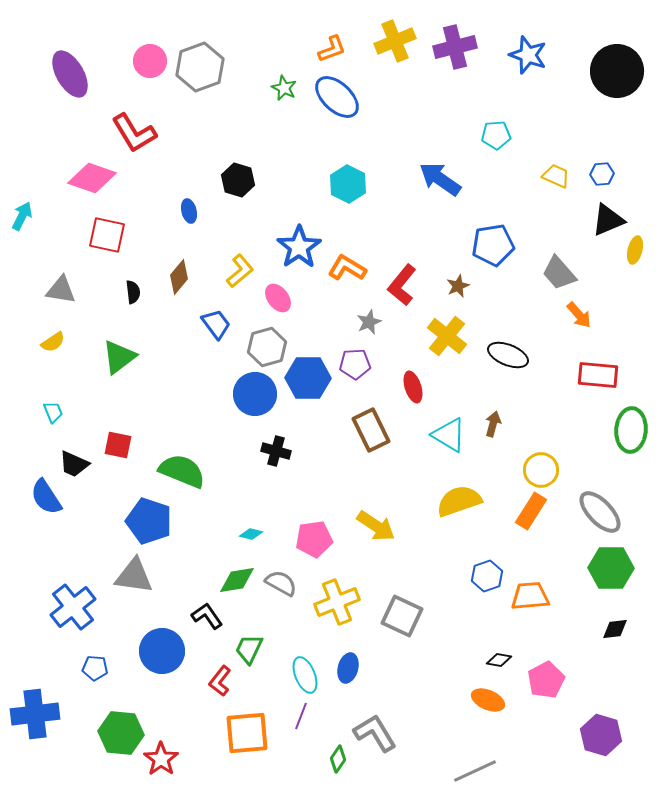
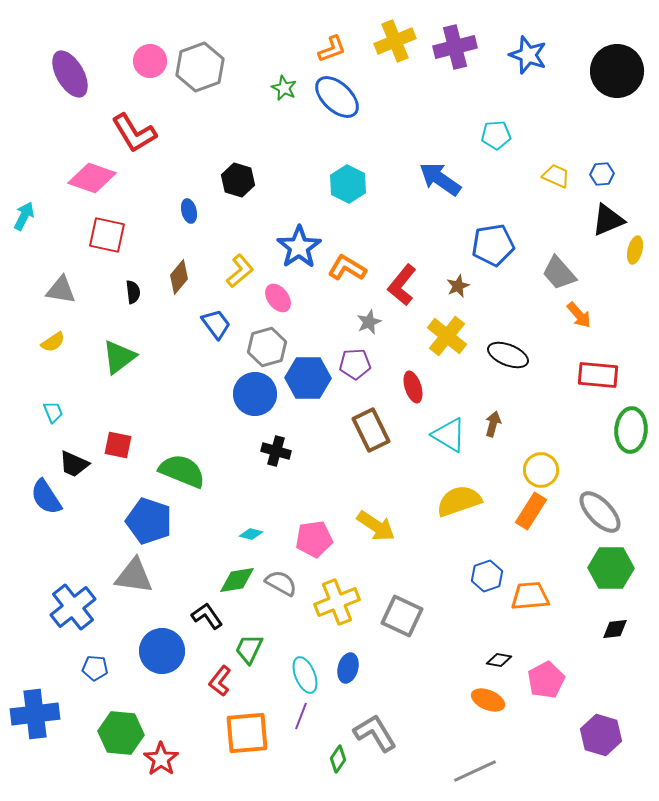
cyan arrow at (22, 216): moved 2 px right
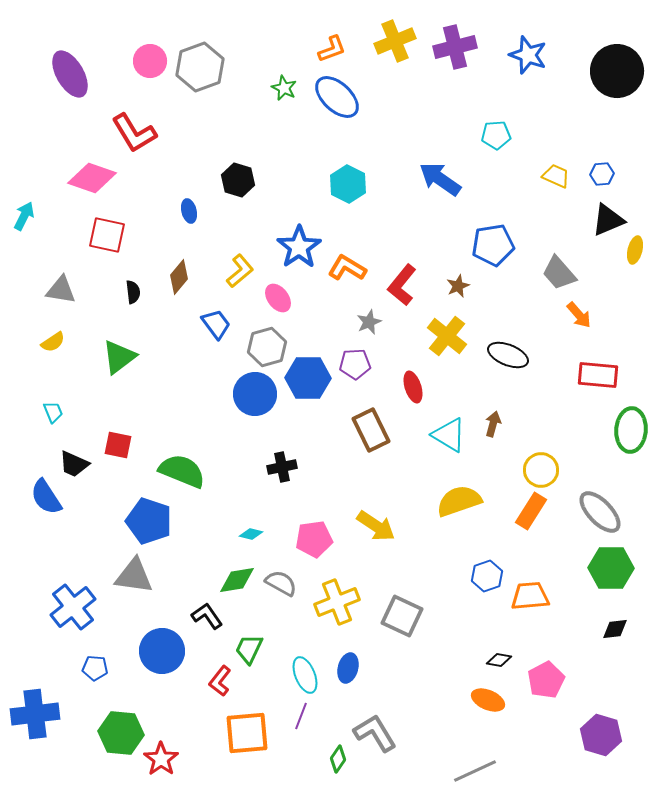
black cross at (276, 451): moved 6 px right, 16 px down; rotated 28 degrees counterclockwise
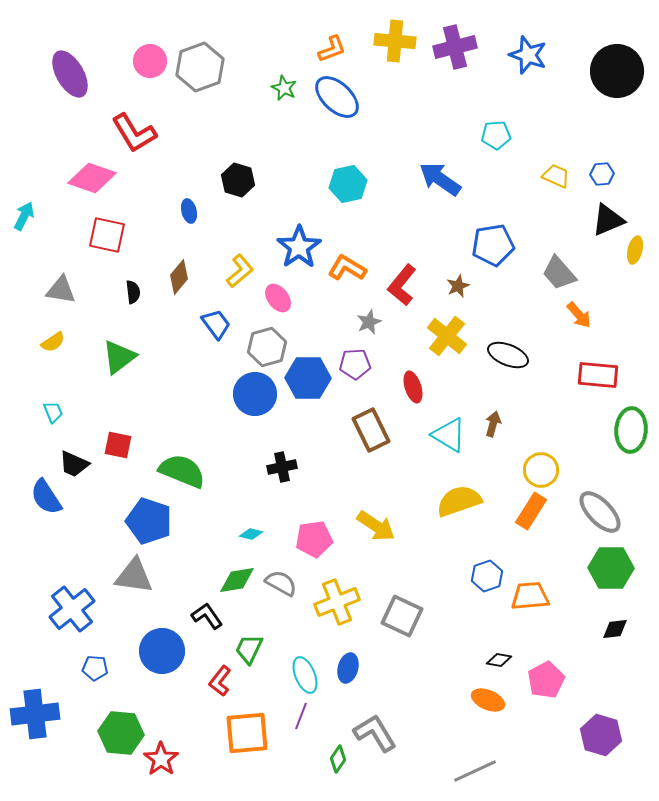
yellow cross at (395, 41): rotated 27 degrees clockwise
cyan hexagon at (348, 184): rotated 21 degrees clockwise
blue cross at (73, 607): moved 1 px left, 2 px down
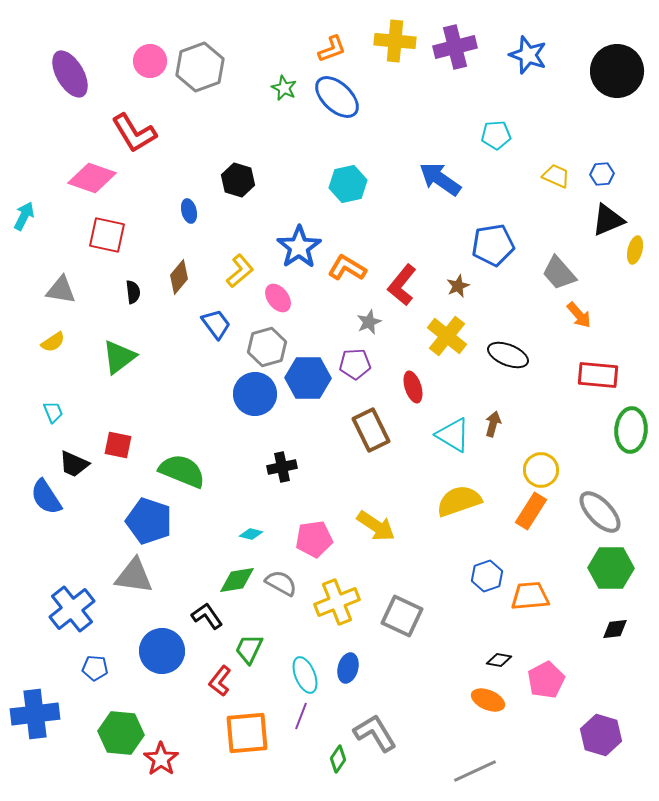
cyan triangle at (449, 435): moved 4 px right
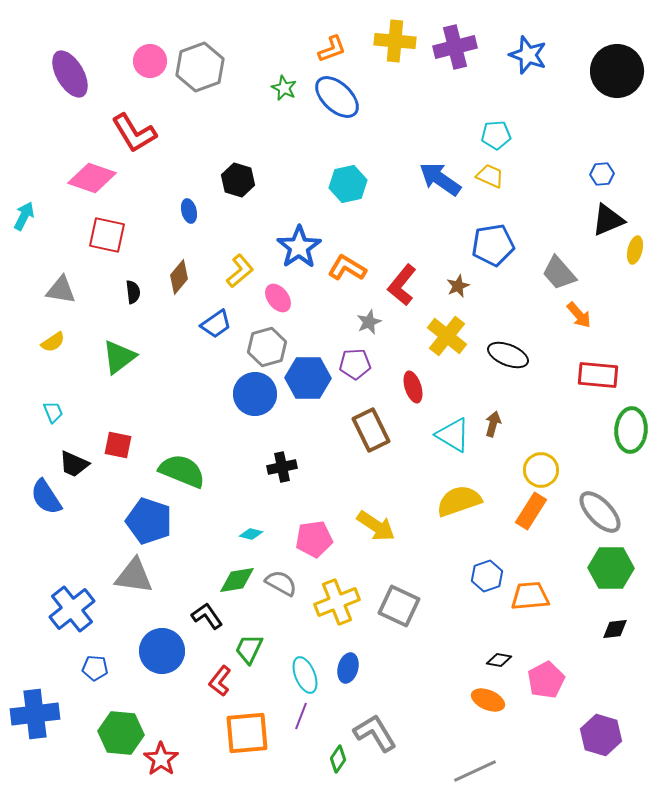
yellow trapezoid at (556, 176): moved 66 px left
blue trapezoid at (216, 324): rotated 92 degrees clockwise
gray square at (402, 616): moved 3 px left, 10 px up
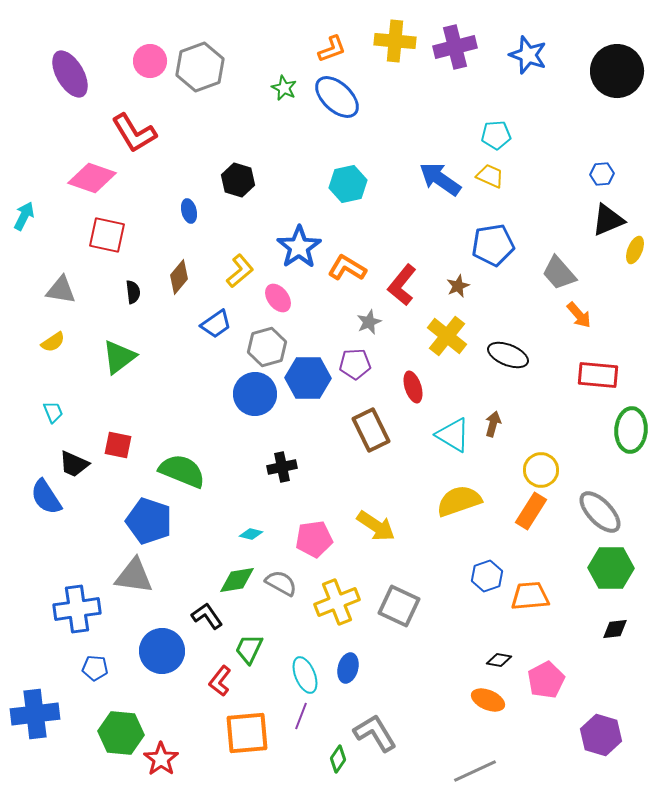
yellow ellipse at (635, 250): rotated 8 degrees clockwise
blue cross at (72, 609): moved 5 px right; rotated 30 degrees clockwise
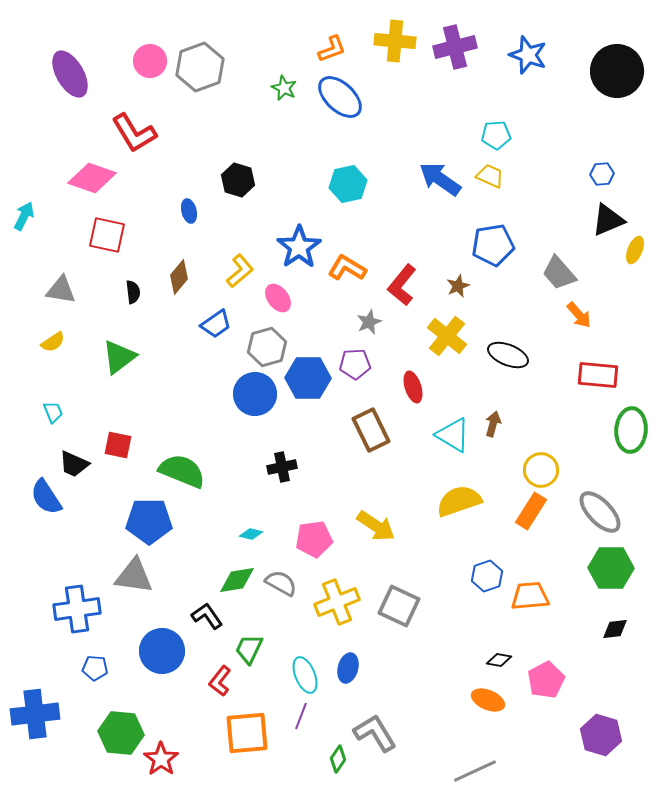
blue ellipse at (337, 97): moved 3 px right
blue pentagon at (149, 521): rotated 18 degrees counterclockwise
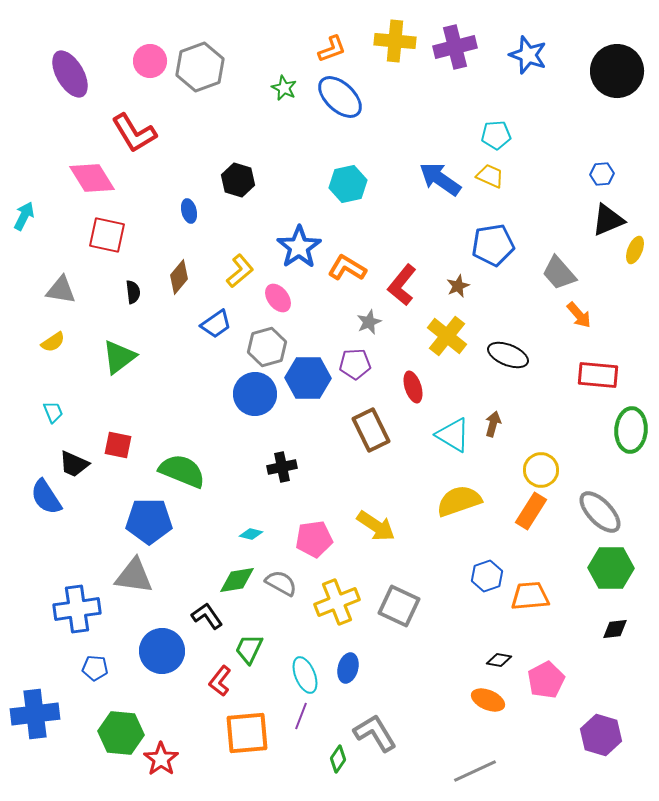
pink diamond at (92, 178): rotated 39 degrees clockwise
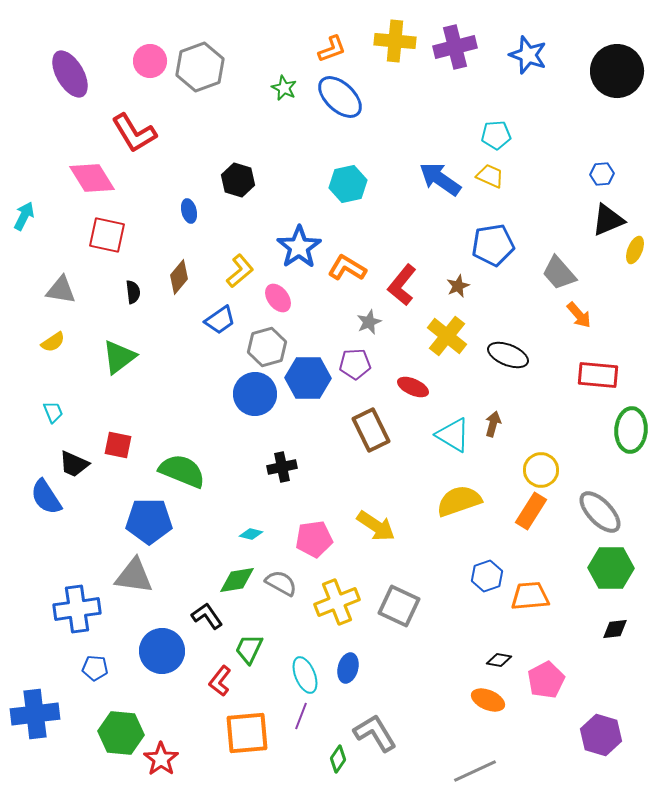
blue trapezoid at (216, 324): moved 4 px right, 4 px up
red ellipse at (413, 387): rotated 48 degrees counterclockwise
